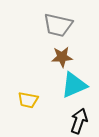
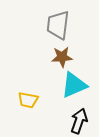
gray trapezoid: rotated 84 degrees clockwise
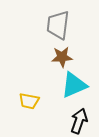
yellow trapezoid: moved 1 px right, 1 px down
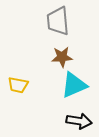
gray trapezoid: moved 4 px up; rotated 12 degrees counterclockwise
yellow trapezoid: moved 11 px left, 16 px up
black arrow: rotated 80 degrees clockwise
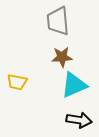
yellow trapezoid: moved 1 px left, 3 px up
black arrow: moved 1 px up
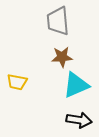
cyan triangle: moved 2 px right
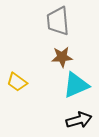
yellow trapezoid: rotated 25 degrees clockwise
black arrow: rotated 25 degrees counterclockwise
